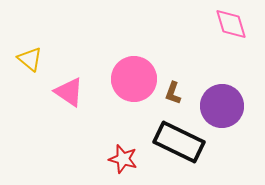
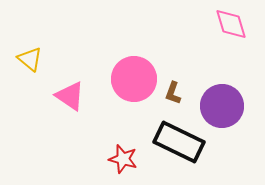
pink triangle: moved 1 px right, 4 px down
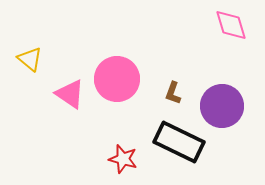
pink diamond: moved 1 px down
pink circle: moved 17 px left
pink triangle: moved 2 px up
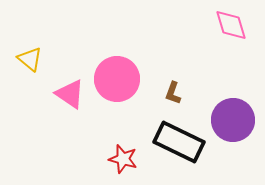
purple circle: moved 11 px right, 14 px down
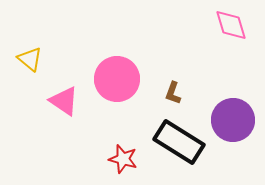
pink triangle: moved 6 px left, 7 px down
black rectangle: rotated 6 degrees clockwise
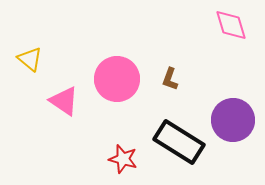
brown L-shape: moved 3 px left, 14 px up
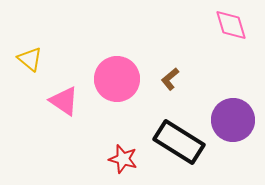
brown L-shape: rotated 30 degrees clockwise
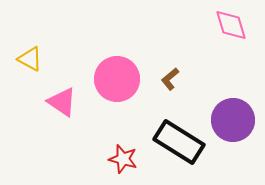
yellow triangle: rotated 12 degrees counterclockwise
pink triangle: moved 2 px left, 1 px down
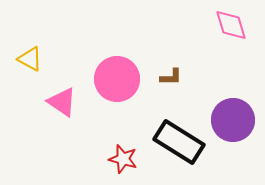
brown L-shape: moved 1 px right, 2 px up; rotated 140 degrees counterclockwise
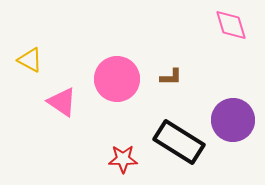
yellow triangle: moved 1 px down
red star: rotated 16 degrees counterclockwise
